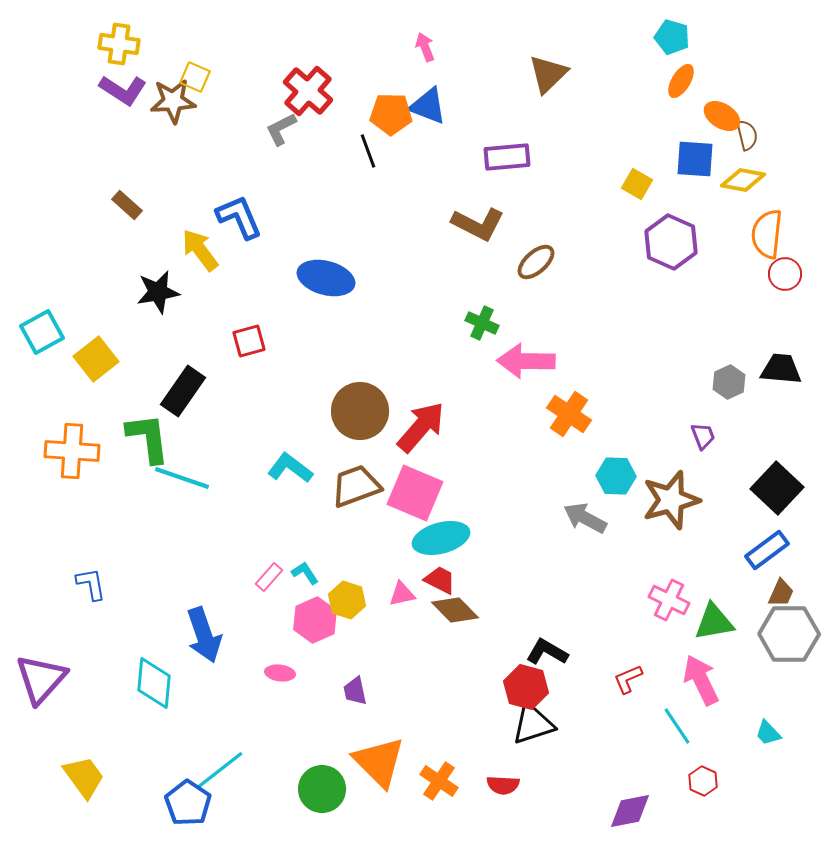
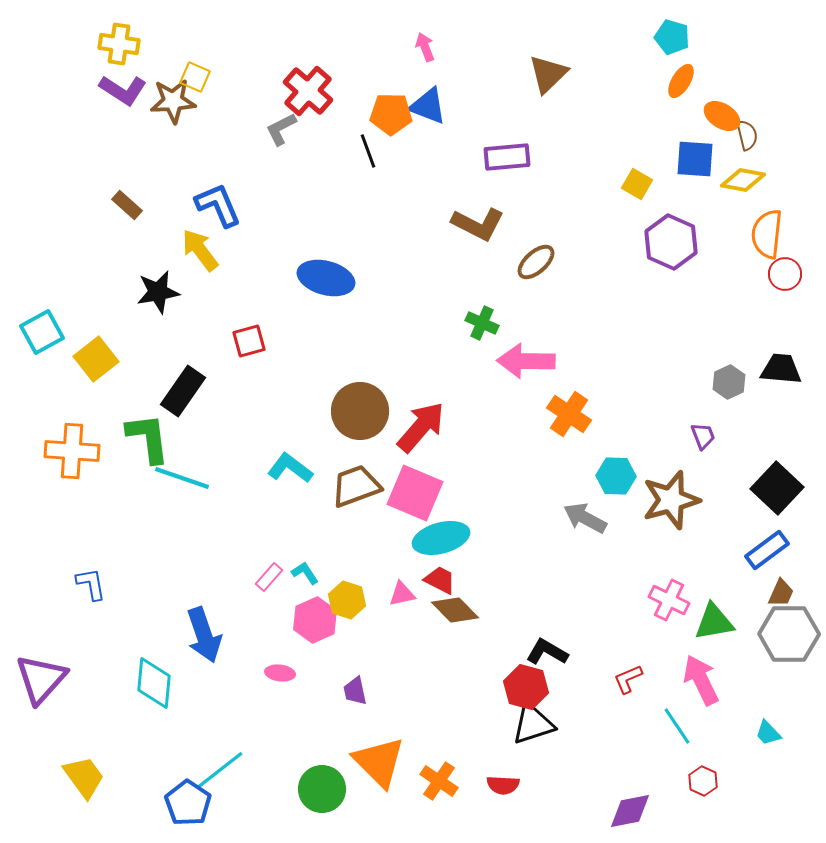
blue L-shape at (239, 217): moved 21 px left, 12 px up
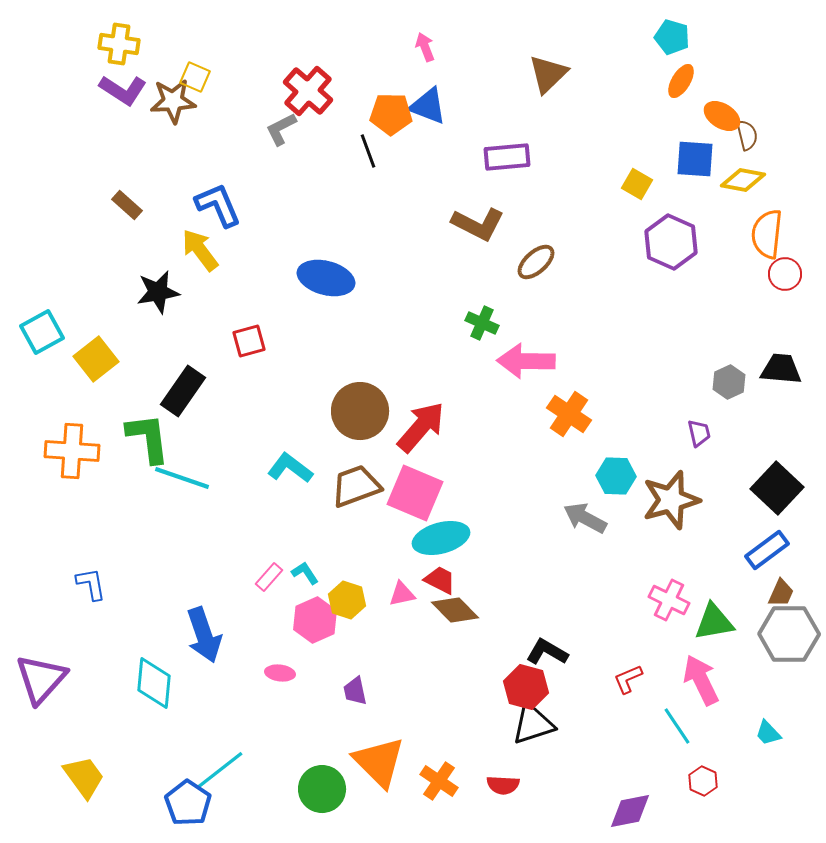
purple trapezoid at (703, 436): moved 4 px left, 3 px up; rotated 8 degrees clockwise
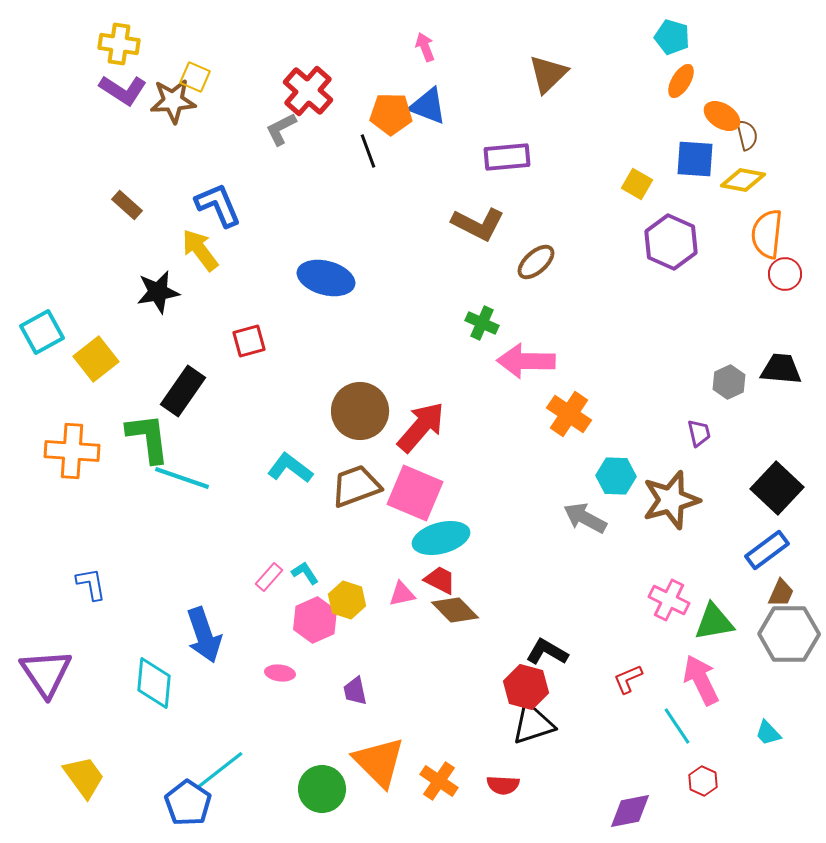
purple triangle at (41, 679): moved 5 px right, 6 px up; rotated 16 degrees counterclockwise
